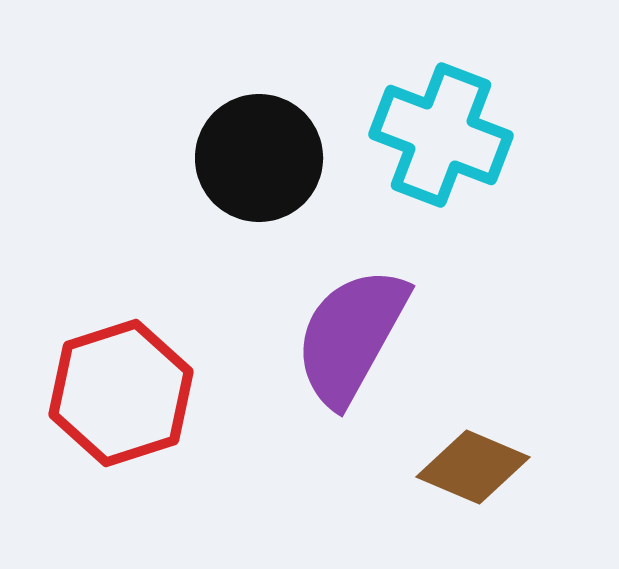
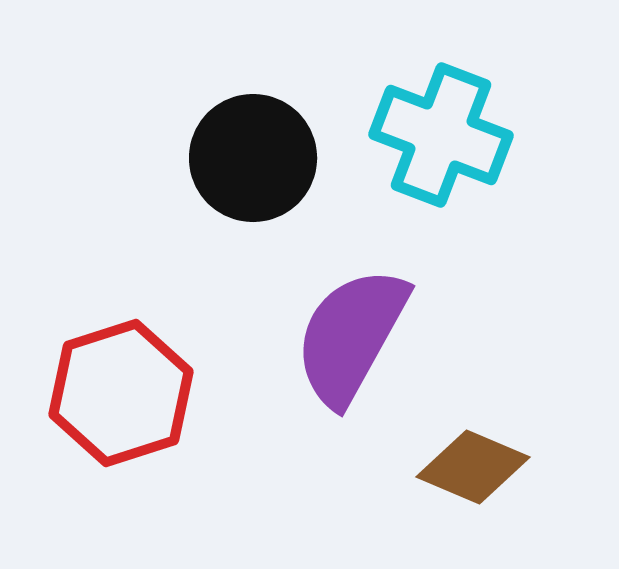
black circle: moved 6 px left
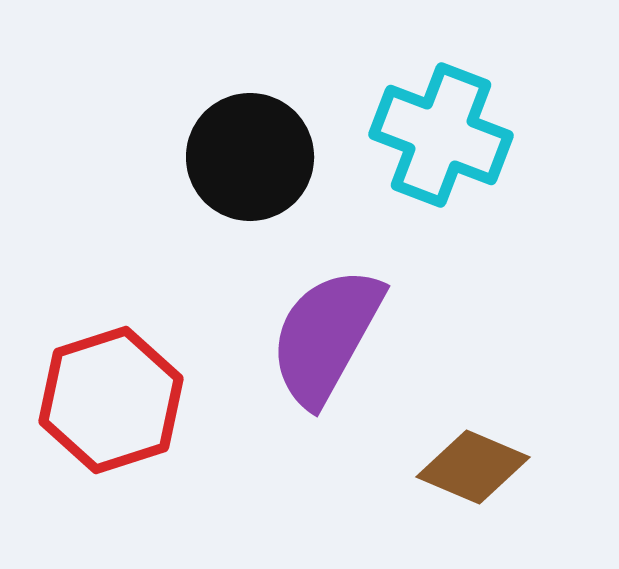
black circle: moved 3 px left, 1 px up
purple semicircle: moved 25 px left
red hexagon: moved 10 px left, 7 px down
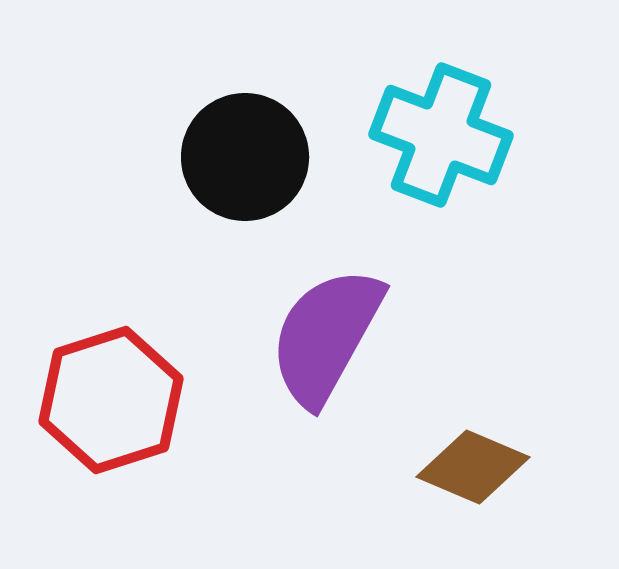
black circle: moved 5 px left
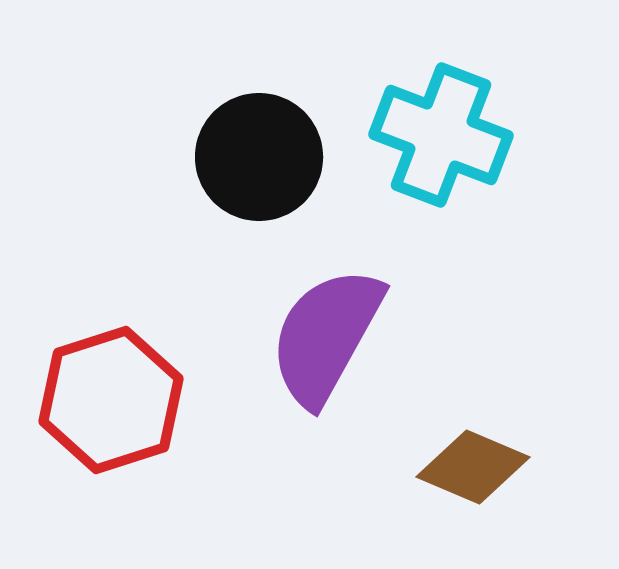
black circle: moved 14 px right
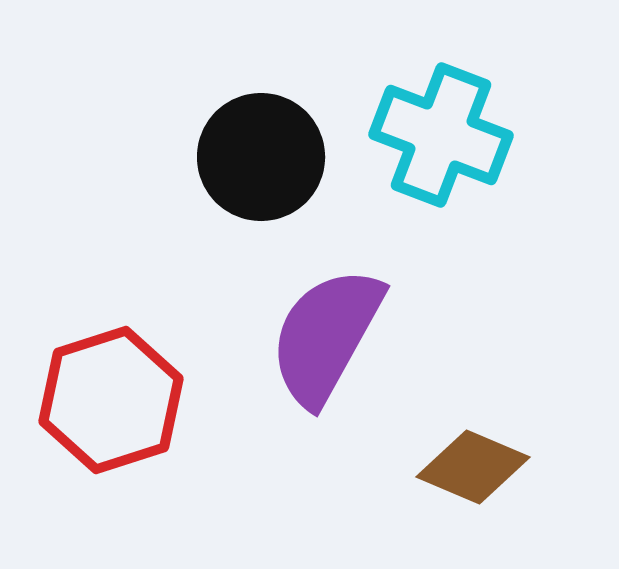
black circle: moved 2 px right
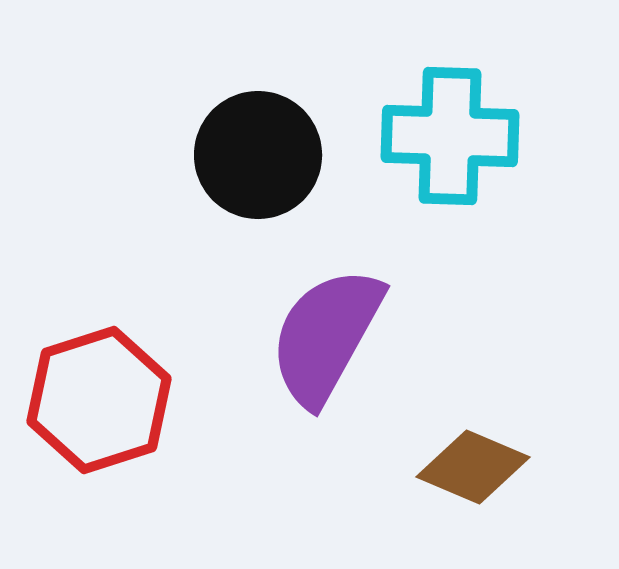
cyan cross: moved 9 px right, 1 px down; rotated 19 degrees counterclockwise
black circle: moved 3 px left, 2 px up
red hexagon: moved 12 px left
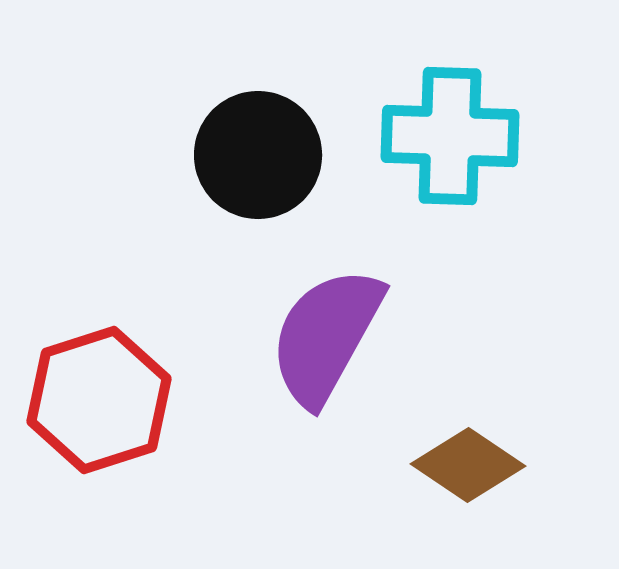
brown diamond: moved 5 px left, 2 px up; rotated 11 degrees clockwise
